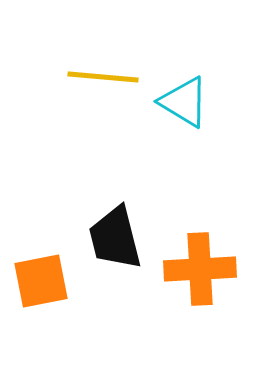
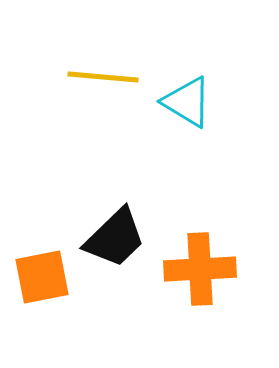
cyan triangle: moved 3 px right
black trapezoid: rotated 120 degrees counterclockwise
orange square: moved 1 px right, 4 px up
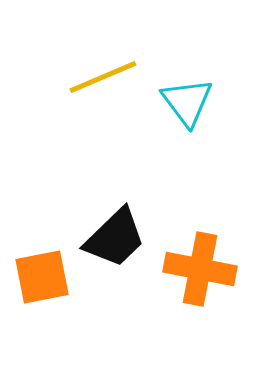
yellow line: rotated 28 degrees counterclockwise
cyan triangle: rotated 22 degrees clockwise
orange cross: rotated 14 degrees clockwise
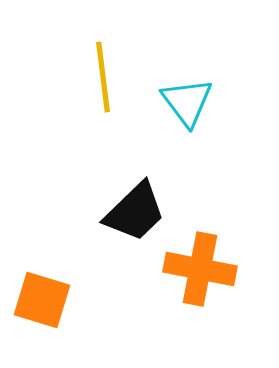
yellow line: rotated 74 degrees counterclockwise
black trapezoid: moved 20 px right, 26 px up
orange square: moved 23 px down; rotated 28 degrees clockwise
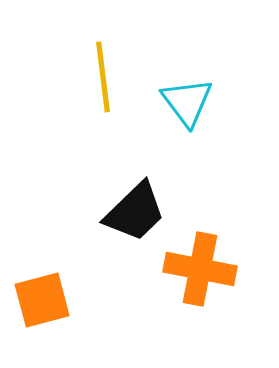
orange square: rotated 32 degrees counterclockwise
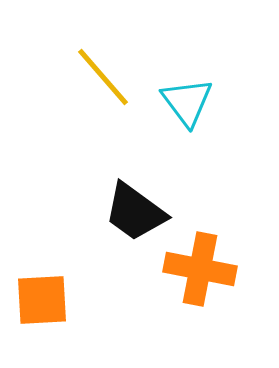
yellow line: rotated 34 degrees counterclockwise
black trapezoid: rotated 80 degrees clockwise
orange square: rotated 12 degrees clockwise
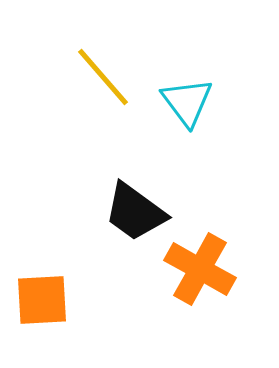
orange cross: rotated 18 degrees clockwise
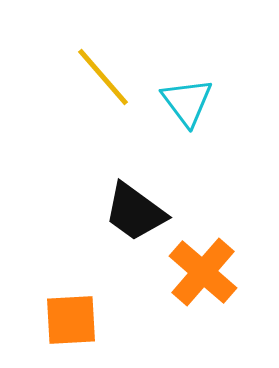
orange cross: moved 3 px right, 3 px down; rotated 12 degrees clockwise
orange square: moved 29 px right, 20 px down
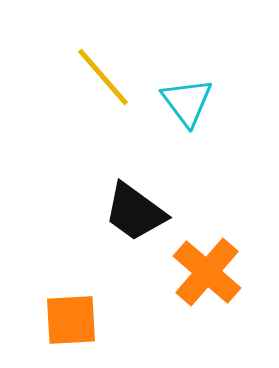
orange cross: moved 4 px right
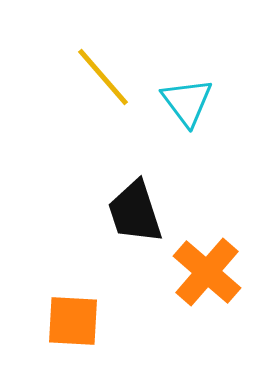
black trapezoid: rotated 36 degrees clockwise
orange square: moved 2 px right, 1 px down; rotated 6 degrees clockwise
